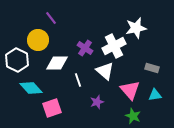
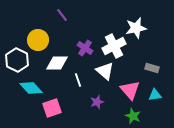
purple line: moved 11 px right, 3 px up
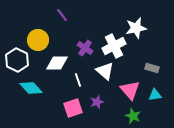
pink square: moved 21 px right
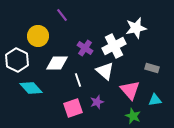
yellow circle: moved 4 px up
cyan triangle: moved 5 px down
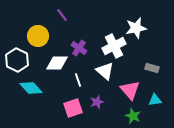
purple cross: moved 6 px left
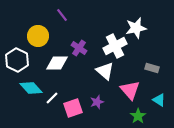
white cross: moved 1 px right
white line: moved 26 px left, 18 px down; rotated 64 degrees clockwise
cyan triangle: moved 4 px right; rotated 40 degrees clockwise
green star: moved 5 px right; rotated 14 degrees clockwise
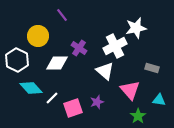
cyan triangle: rotated 24 degrees counterclockwise
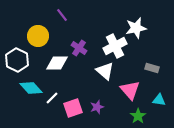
purple star: moved 5 px down
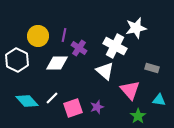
purple line: moved 2 px right, 20 px down; rotated 48 degrees clockwise
white cross: rotated 35 degrees counterclockwise
cyan diamond: moved 4 px left, 13 px down
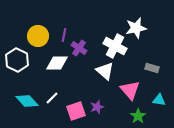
pink square: moved 3 px right, 3 px down
